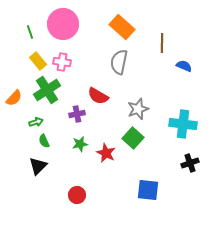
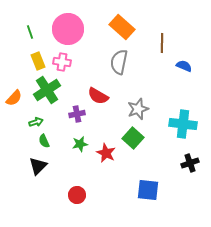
pink circle: moved 5 px right, 5 px down
yellow rectangle: rotated 18 degrees clockwise
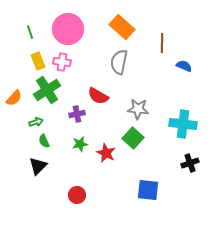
gray star: rotated 25 degrees clockwise
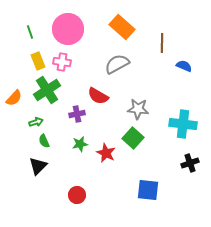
gray semicircle: moved 2 px left, 2 px down; rotated 50 degrees clockwise
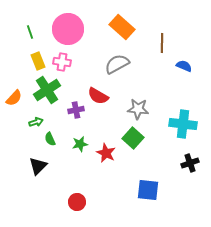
purple cross: moved 1 px left, 4 px up
green semicircle: moved 6 px right, 2 px up
red circle: moved 7 px down
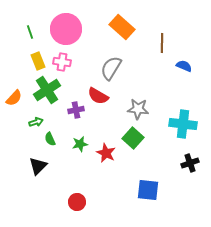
pink circle: moved 2 px left
gray semicircle: moved 6 px left, 4 px down; rotated 30 degrees counterclockwise
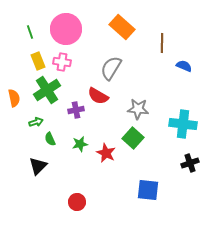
orange semicircle: rotated 54 degrees counterclockwise
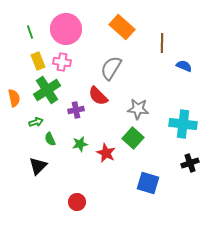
red semicircle: rotated 15 degrees clockwise
blue square: moved 7 px up; rotated 10 degrees clockwise
